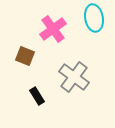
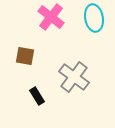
pink cross: moved 2 px left, 12 px up; rotated 16 degrees counterclockwise
brown square: rotated 12 degrees counterclockwise
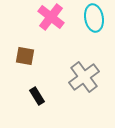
gray cross: moved 10 px right; rotated 16 degrees clockwise
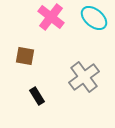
cyan ellipse: rotated 40 degrees counterclockwise
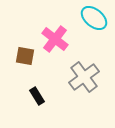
pink cross: moved 4 px right, 22 px down
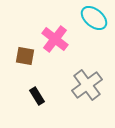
gray cross: moved 3 px right, 8 px down
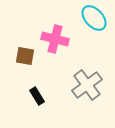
cyan ellipse: rotated 8 degrees clockwise
pink cross: rotated 24 degrees counterclockwise
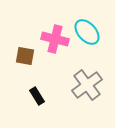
cyan ellipse: moved 7 px left, 14 px down
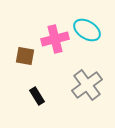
cyan ellipse: moved 2 px up; rotated 16 degrees counterclockwise
pink cross: rotated 28 degrees counterclockwise
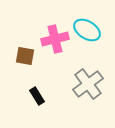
gray cross: moved 1 px right, 1 px up
